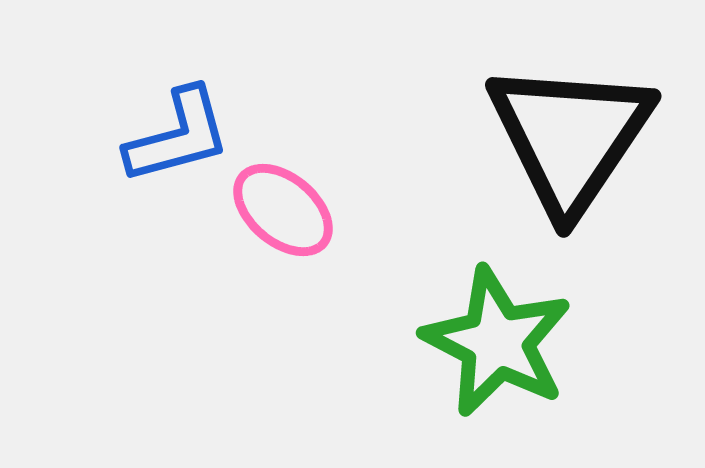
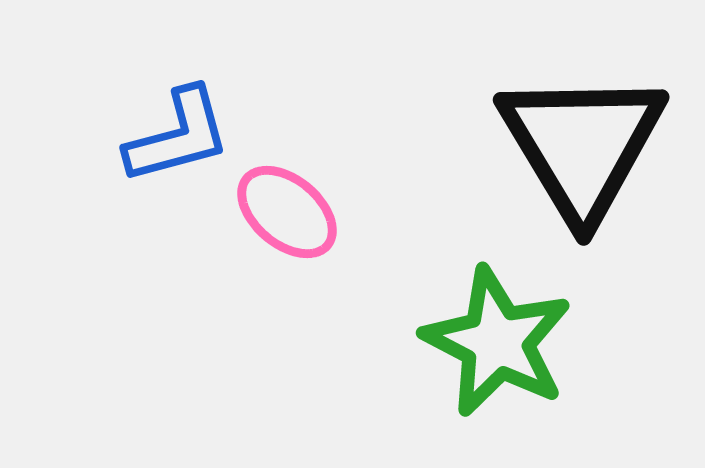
black triangle: moved 12 px right, 8 px down; rotated 5 degrees counterclockwise
pink ellipse: moved 4 px right, 2 px down
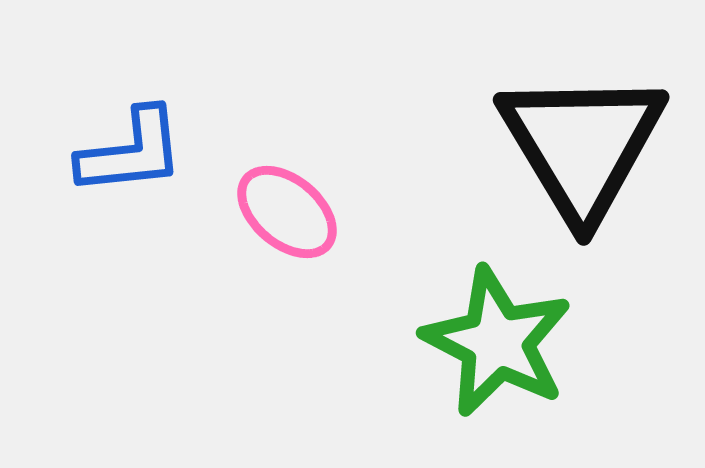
blue L-shape: moved 47 px left, 16 px down; rotated 9 degrees clockwise
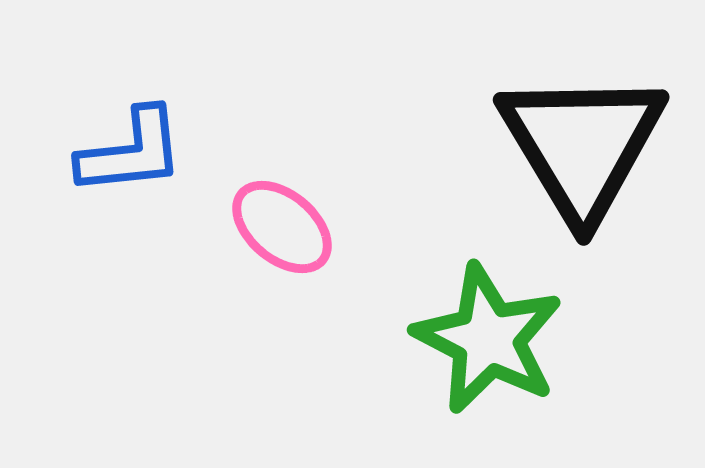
pink ellipse: moved 5 px left, 15 px down
green star: moved 9 px left, 3 px up
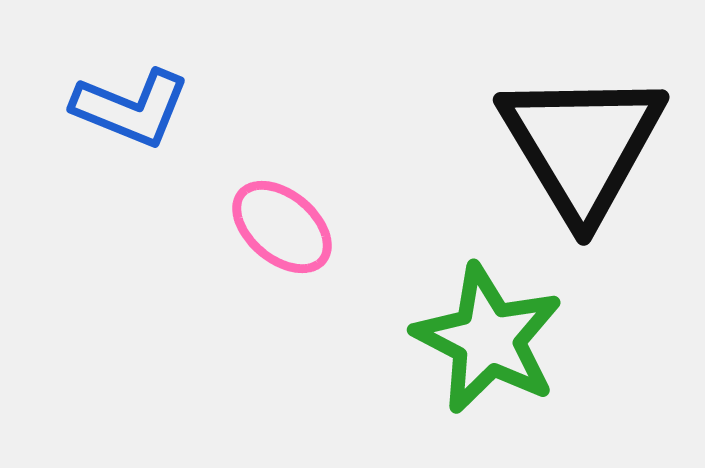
blue L-shape: moved 44 px up; rotated 28 degrees clockwise
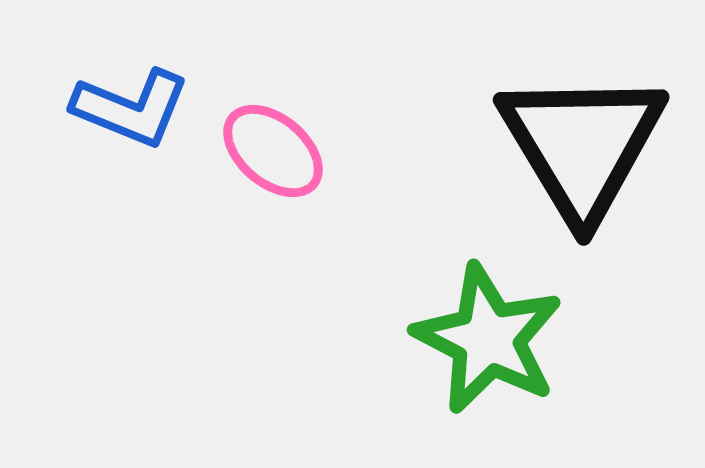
pink ellipse: moved 9 px left, 76 px up
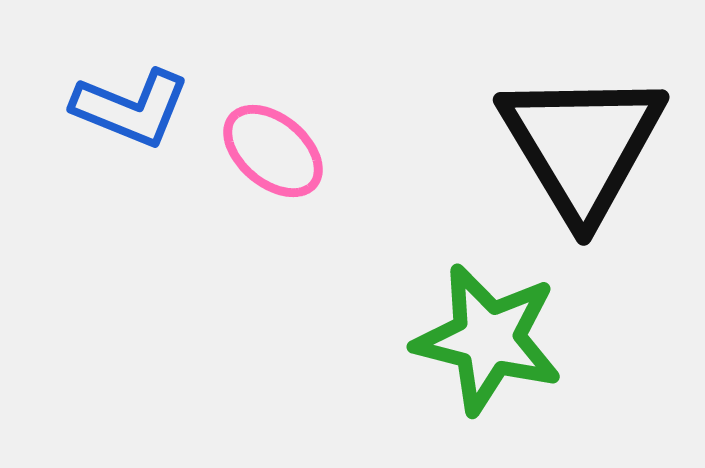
green star: rotated 13 degrees counterclockwise
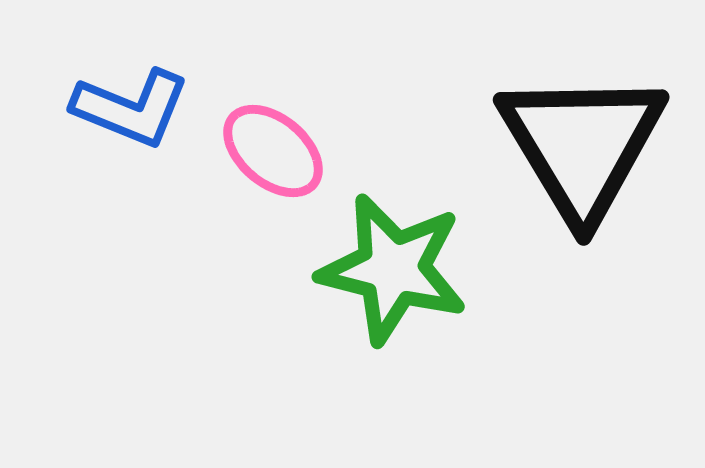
green star: moved 95 px left, 70 px up
